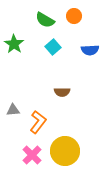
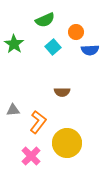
orange circle: moved 2 px right, 16 px down
green semicircle: rotated 54 degrees counterclockwise
yellow circle: moved 2 px right, 8 px up
pink cross: moved 1 px left, 1 px down
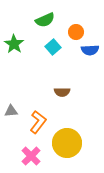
gray triangle: moved 2 px left, 1 px down
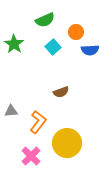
brown semicircle: moved 1 px left; rotated 21 degrees counterclockwise
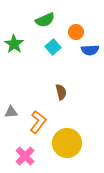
brown semicircle: rotated 84 degrees counterclockwise
gray triangle: moved 1 px down
pink cross: moved 6 px left
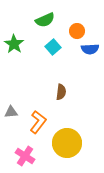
orange circle: moved 1 px right, 1 px up
blue semicircle: moved 1 px up
brown semicircle: rotated 21 degrees clockwise
pink cross: rotated 12 degrees counterclockwise
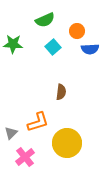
green star: moved 1 px left; rotated 30 degrees counterclockwise
gray triangle: moved 21 px down; rotated 40 degrees counterclockwise
orange L-shape: rotated 35 degrees clockwise
pink cross: moved 1 px down; rotated 18 degrees clockwise
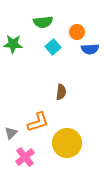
green semicircle: moved 2 px left, 2 px down; rotated 18 degrees clockwise
orange circle: moved 1 px down
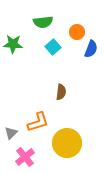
blue semicircle: moved 1 px right; rotated 66 degrees counterclockwise
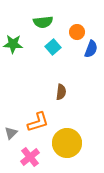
pink cross: moved 5 px right
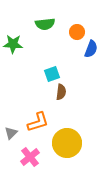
green semicircle: moved 2 px right, 2 px down
cyan square: moved 1 px left, 27 px down; rotated 21 degrees clockwise
